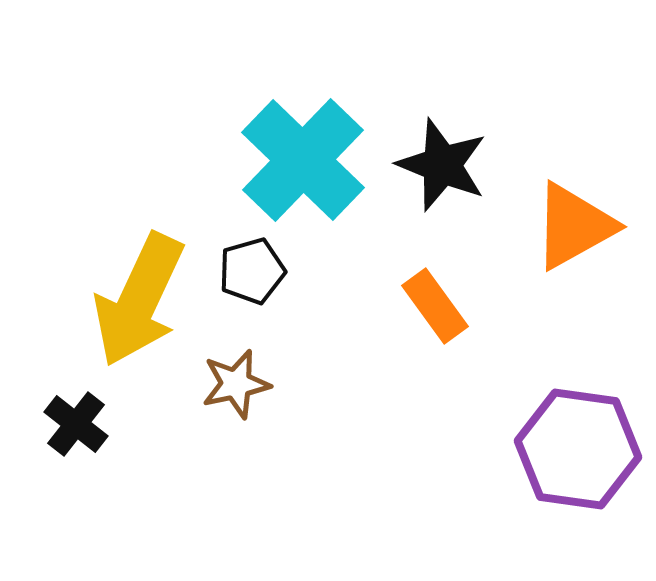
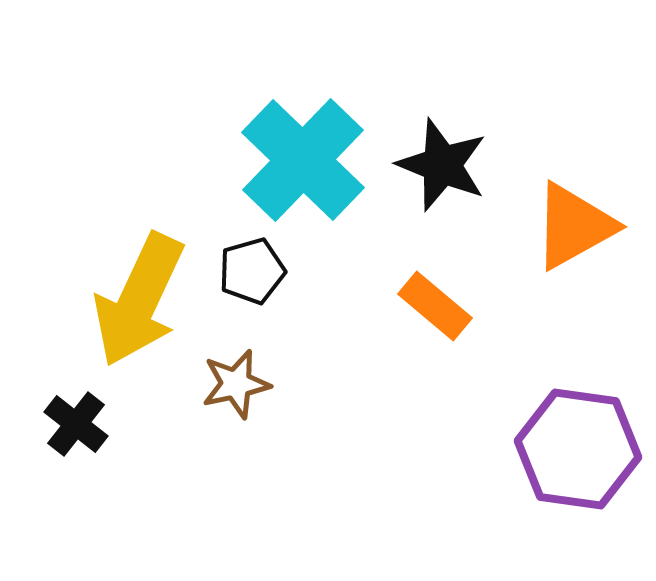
orange rectangle: rotated 14 degrees counterclockwise
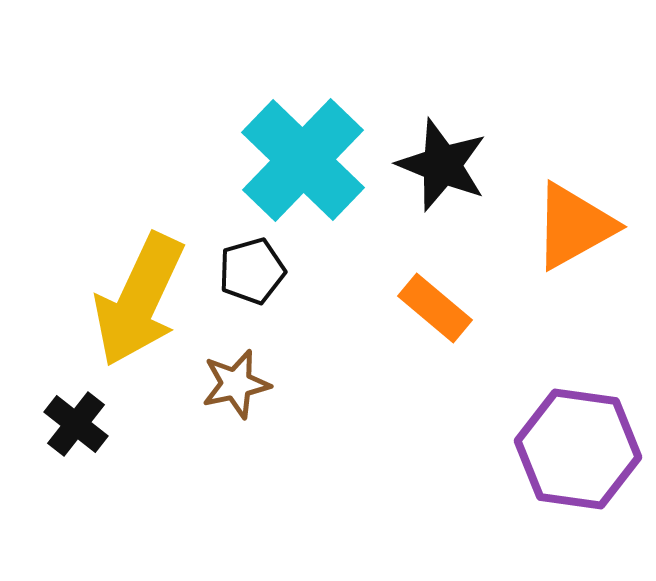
orange rectangle: moved 2 px down
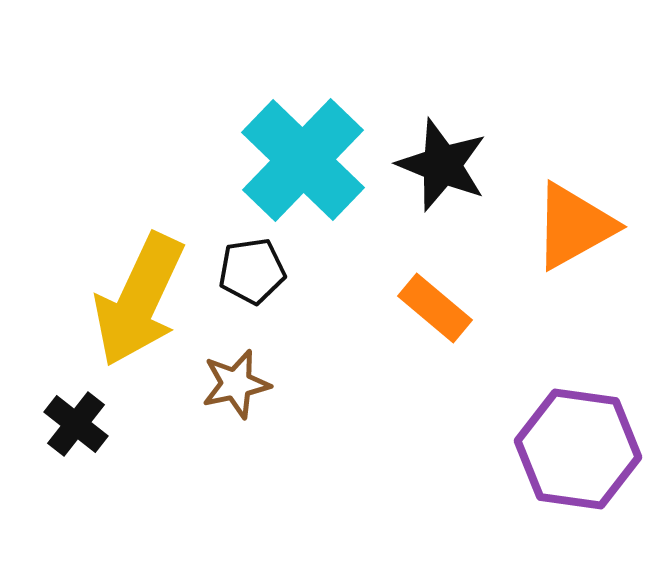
black pentagon: rotated 8 degrees clockwise
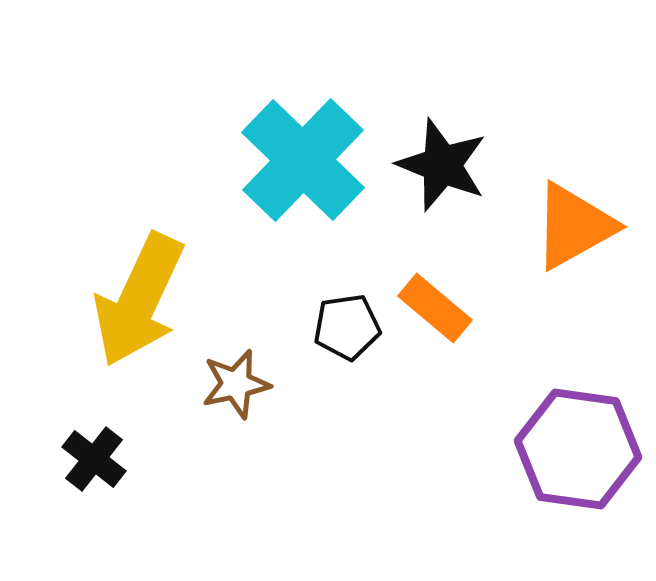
black pentagon: moved 95 px right, 56 px down
black cross: moved 18 px right, 35 px down
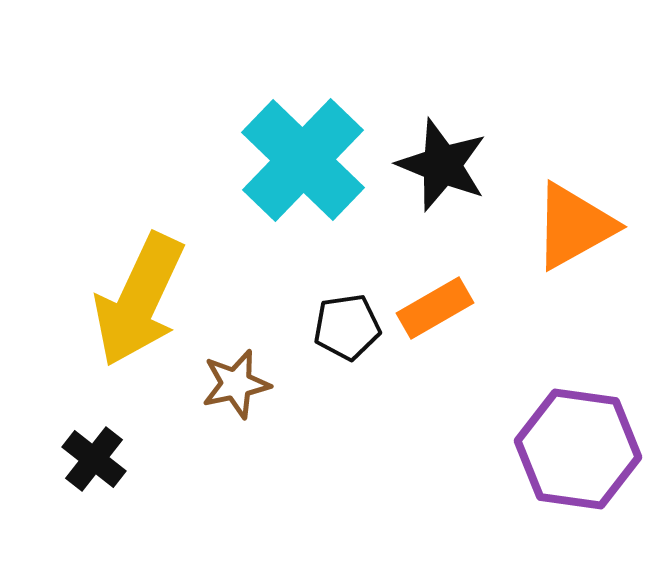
orange rectangle: rotated 70 degrees counterclockwise
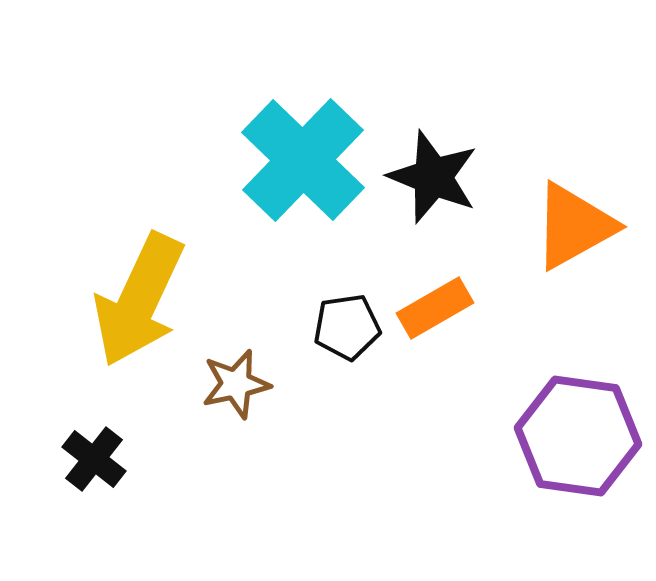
black star: moved 9 px left, 12 px down
purple hexagon: moved 13 px up
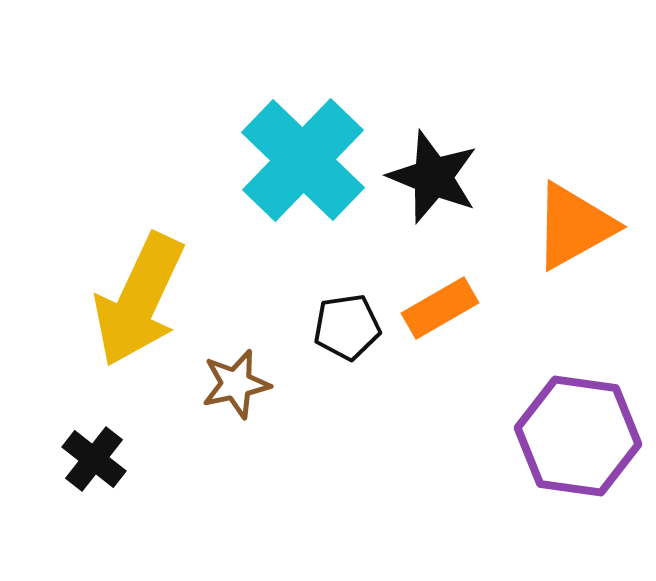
orange rectangle: moved 5 px right
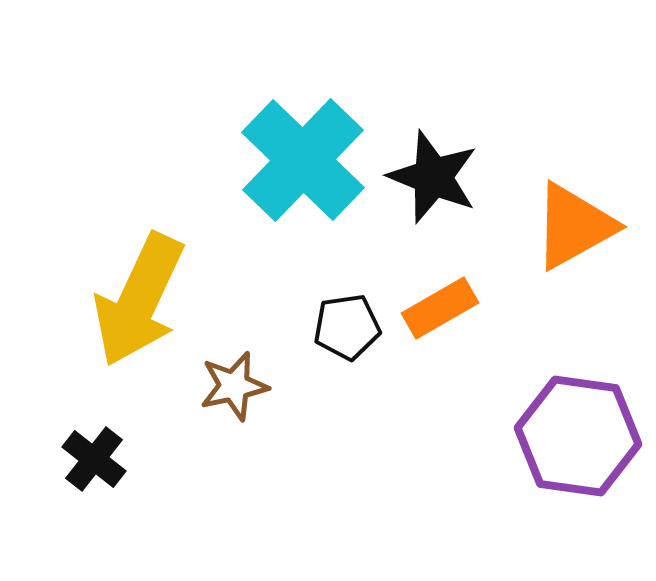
brown star: moved 2 px left, 2 px down
